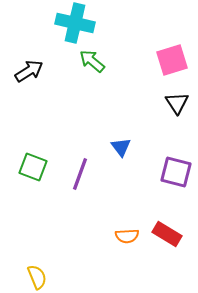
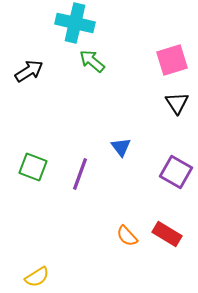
purple square: rotated 16 degrees clockwise
orange semicircle: rotated 50 degrees clockwise
yellow semicircle: rotated 80 degrees clockwise
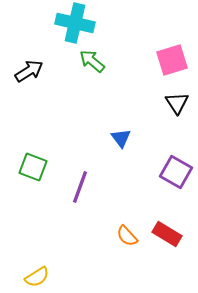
blue triangle: moved 9 px up
purple line: moved 13 px down
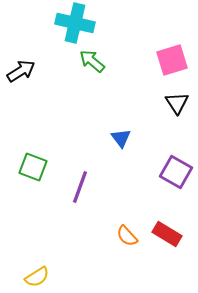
black arrow: moved 8 px left
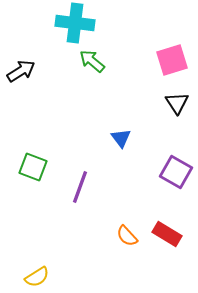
cyan cross: rotated 6 degrees counterclockwise
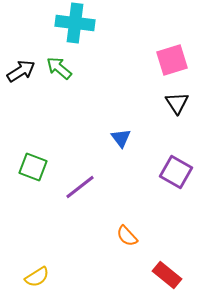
green arrow: moved 33 px left, 7 px down
purple line: rotated 32 degrees clockwise
red rectangle: moved 41 px down; rotated 8 degrees clockwise
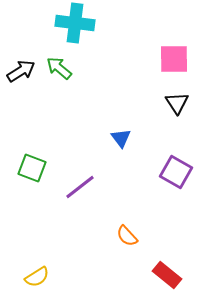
pink square: moved 2 px right, 1 px up; rotated 16 degrees clockwise
green square: moved 1 px left, 1 px down
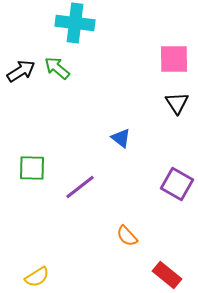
green arrow: moved 2 px left
blue triangle: rotated 15 degrees counterclockwise
green square: rotated 20 degrees counterclockwise
purple square: moved 1 px right, 12 px down
